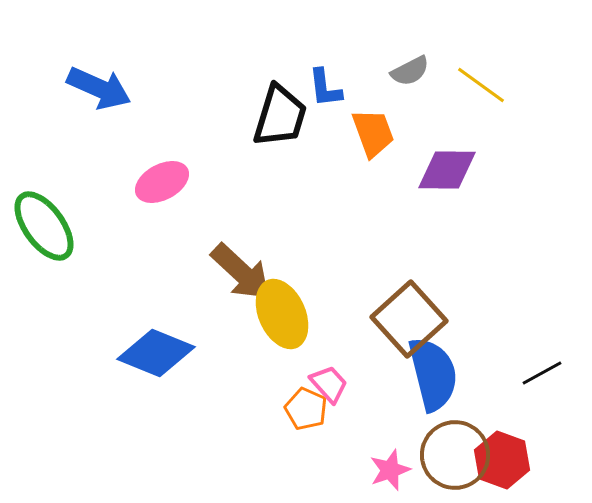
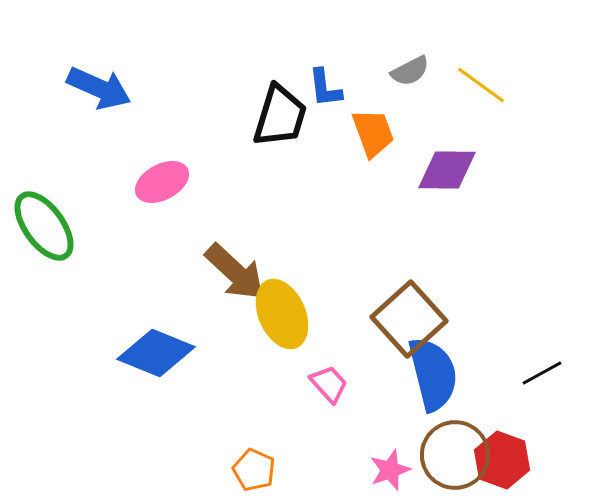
brown arrow: moved 6 px left
orange pentagon: moved 52 px left, 61 px down
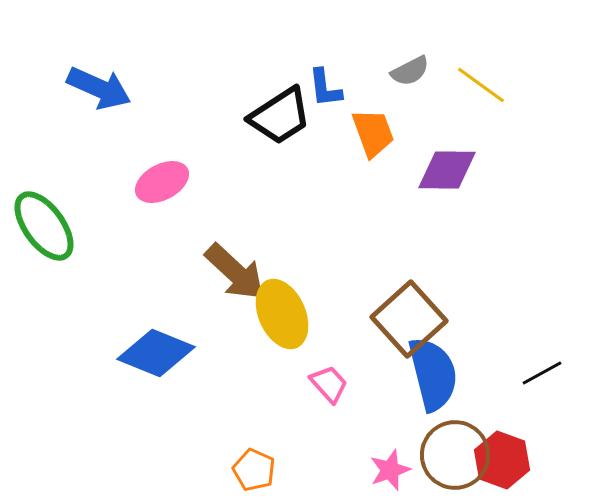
black trapezoid: rotated 40 degrees clockwise
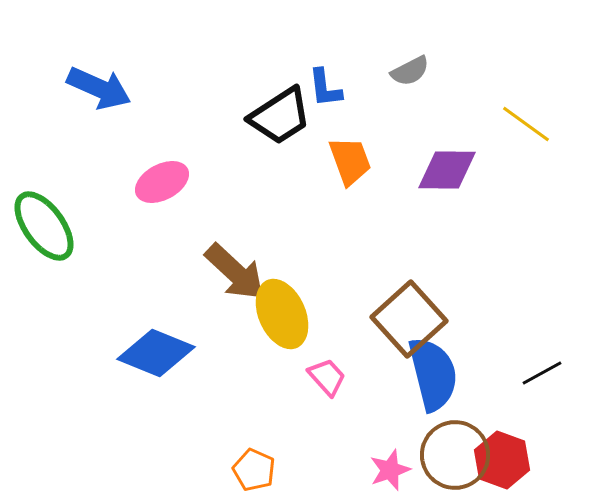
yellow line: moved 45 px right, 39 px down
orange trapezoid: moved 23 px left, 28 px down
pink trapezoid: moved 2 px left, 7 px up
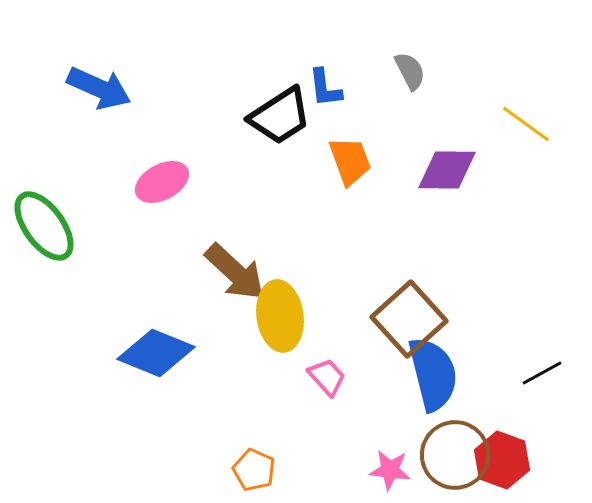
gray semicircle: rotated 90 degrees counterclockwise
yellow ellipse: moved 2 px left, 2 px down; rotated 16 degrees clockwise
pink star: rotated 27 degrees clockwise
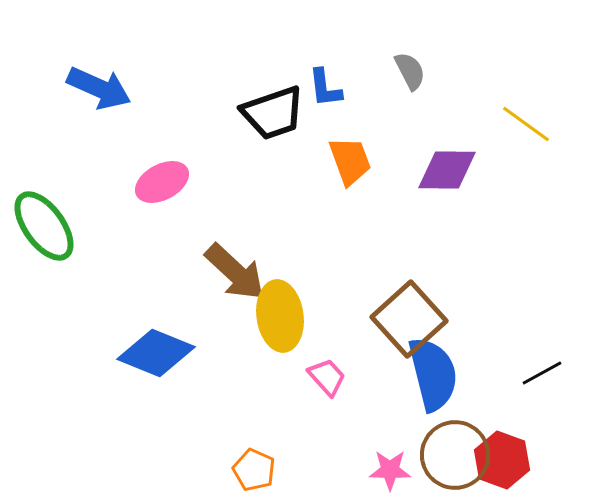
black trapezoid: moved 7 px left, 3 px up; rotated 14 degrees clockwise
pink star: rotated 6 degrees counterclockwise
